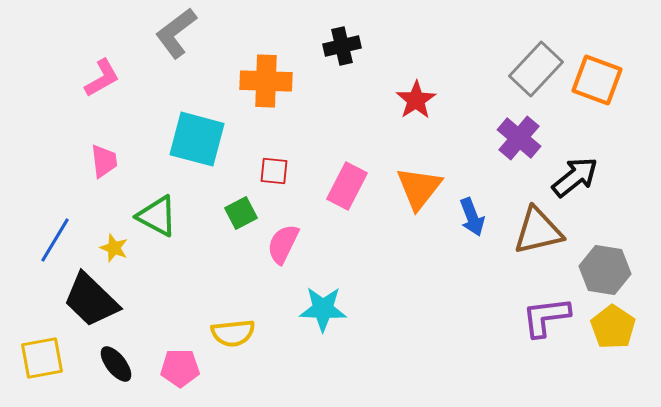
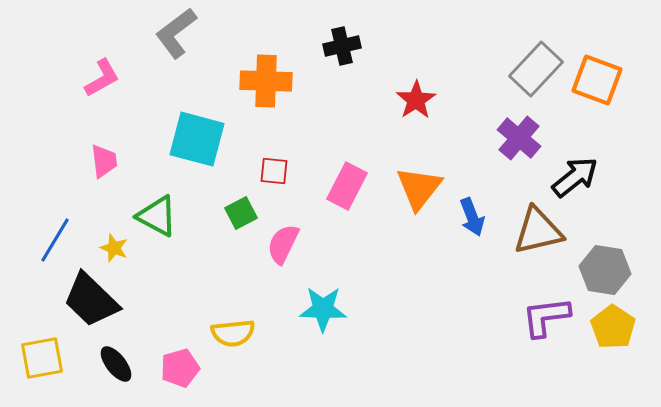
pink pentagon: rotated 15 degrees counterclockwise
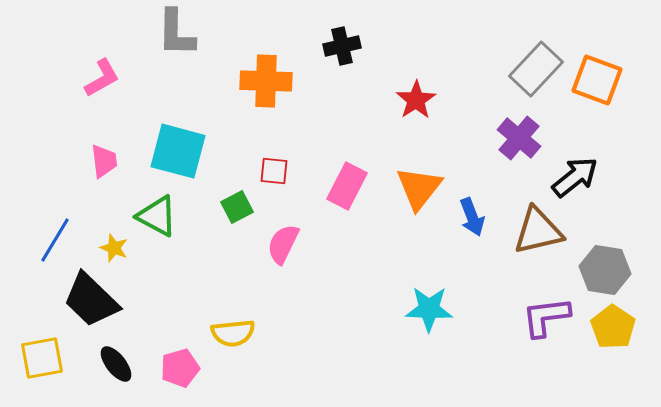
gray L-shape: rotated 52 degrees counterclockwise
cyan square: moved 19 px left, 12 px down
green square: moved 4 px left, 6 px up
cyan star: moved 106 px right
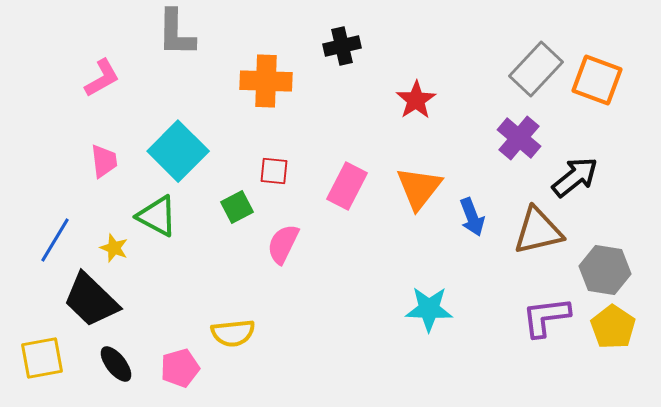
cyan square: rotated 30 degrees clockwise
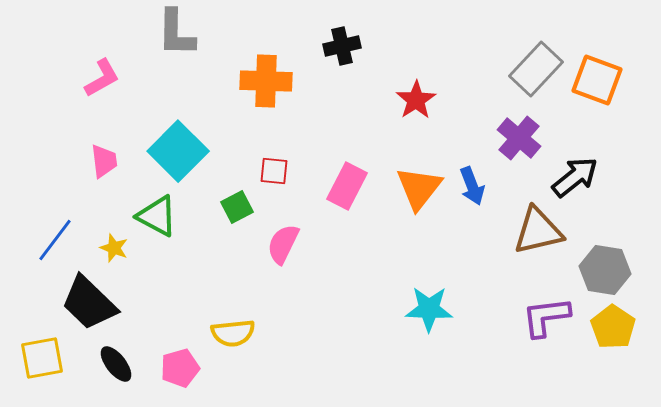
blue arrow: moved 31 px up
blue line: rotated 6 degrees clockwise
black trapezoid: moved 2 px left, 3 px down
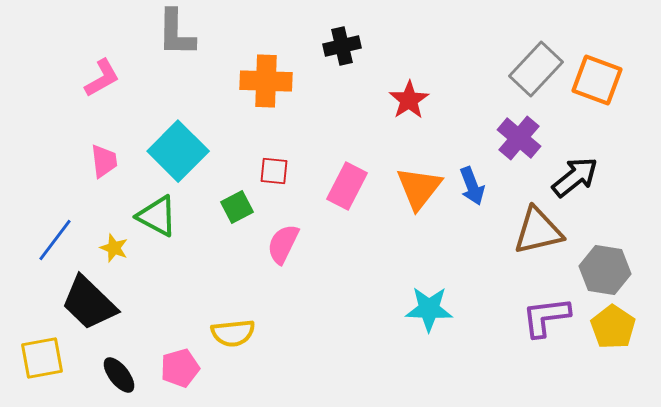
red star: moved 7 px left
black ellipse: moved 3 px right, 11 px down
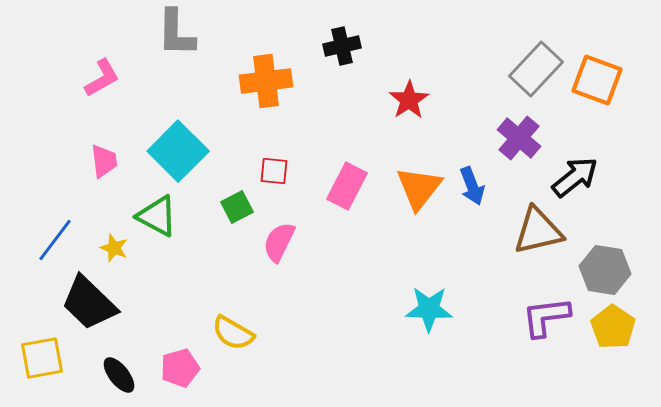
orange cross: rotated 9 degrees counterclockwise
pink semicircle: moved 4 px left, 2 px up
yellow semicircle: rotated 36 degrees clockwise
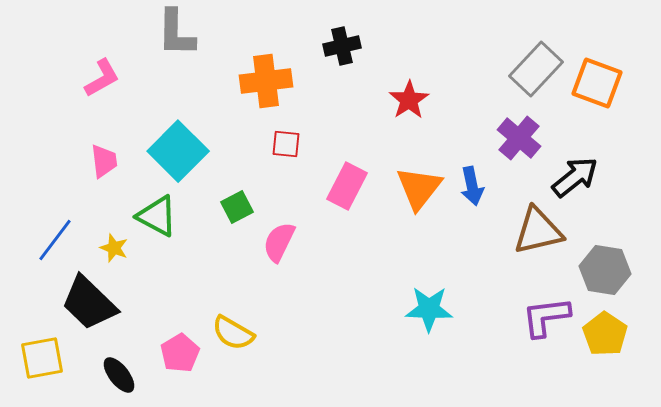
orange square: moved 3 px down
red square: moved 12 px right, 27 px up
blue arrow: rotated 9 degrees clockwise
yellow pentagon: moved 8 px left, 7 px down
pink pentagon: moved 15 px up; rotated 15 degrees counterclockwise
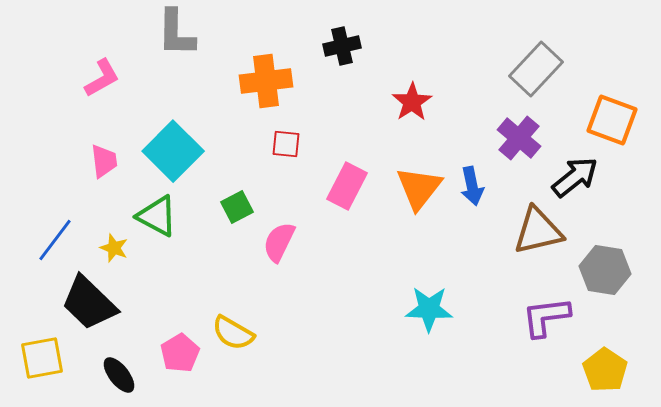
orange square: moved 15 px right, 37 px down
red star: moved 3 px right, 2 px down
cyan square: moved 5 px left
yellow pentagon: moved 36 px down
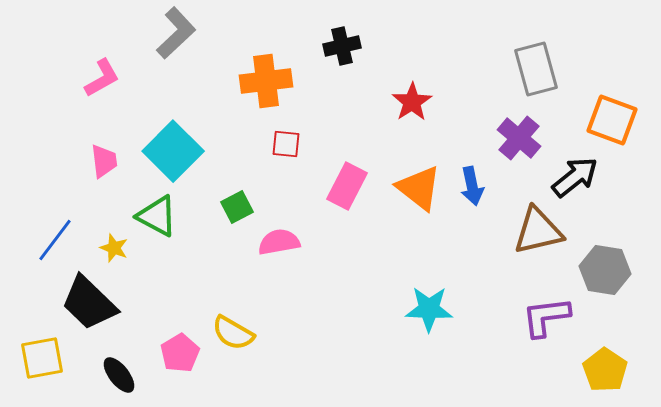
gray L-shape: rotated 134 degrees counterclockwise
gray rectangle: rotated 58 degrees counterclockwise
orange triangle: rotated 30 degrees counterclockwise
pink semicircle: rotated 54 degrees clockwise
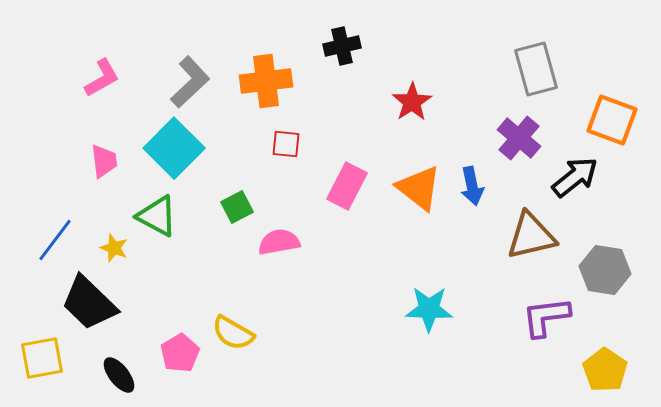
gray L-shape: moved 14 px right, 49 px down
cyan square: moved 1 px right, 3 px up
brown triangle: moved 7 px left, 5 px down
